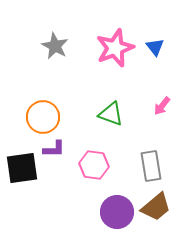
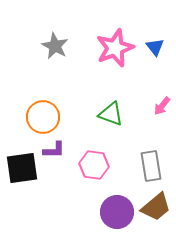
purple L-shape: moved 1 px down
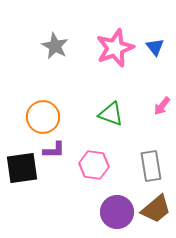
brown trapezoid: moved 2 px down
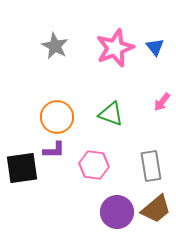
pink arrow: moved 4 px up
orange circle: moved 14 px right
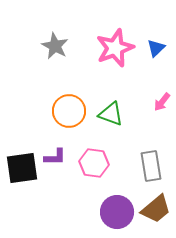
blue triangle: moved 1 px right, 1 px down; rotated 24 degrees clockwise
orange circle: moved 12 px right, 6 px up
purple L-shape: moved 1 px right, 7 px down
pink hexagon: moved 2 px up
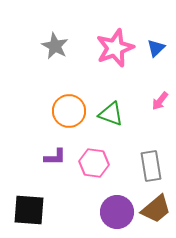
pink arrow: moved 2 px left, 1 px up
black square: moved 7 px right, 42 px down; rotated 12 degrees clockwise
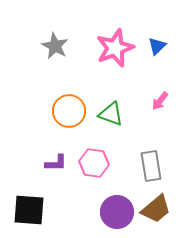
blue triangle: moved 1 px right, 2 px up
purple L-shape: moved 1 px right, 6 px down
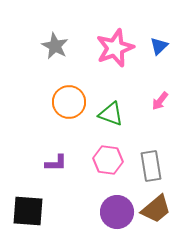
blue triangle: moved 2 px right
orange circle: moved 9 px up
pink hexagon: moved 14 px right, 3 px up
black square: moved 1 px left, 1 px down
